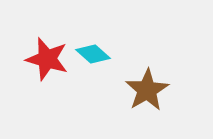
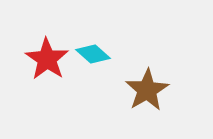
red star: rotated 18 degrees clockwise
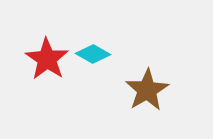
cyan diamond: rotated 12 degrees counterclockwise
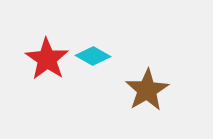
cyan diamond: moved 2 px down
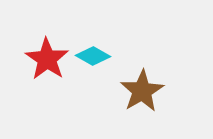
brown star: moved 5 px left, 1 px down
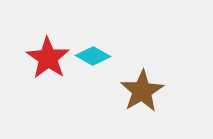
red star: moved 1 px right, 1 px up
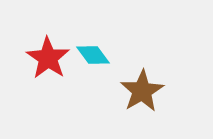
cyan diamond: moved 1 px up; rotated 24 degrees clockwise
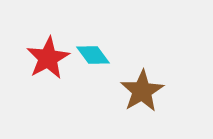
red star: rotated 9 degrees clockwise
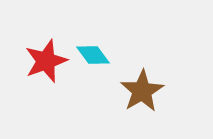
red star: moved 2 px left, 3 px down; rotated 9 degrees clockwise
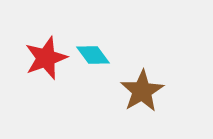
red star: moved 3 px up
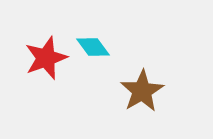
cyan diamond: moved 8 px up
